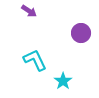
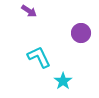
cyan L-shape: moved 4 px right, 3 px up
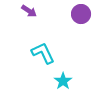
purple circle: moved 19 px up
cyan L-shape: moved 4 px right, 4 px up
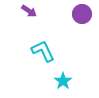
purple circle: moved 1 px right
cyan L-shape: moved 2 px up
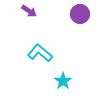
purple circle: moved 2 px left
cyan L-shape: moved 3 px left, 2 px down; rotated 25 degrees counterclockwise
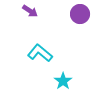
purple arrow: moved 1 px right
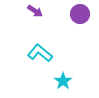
purple arrow: moved 5 px right
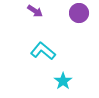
purple circle: moved 1 px left, 1 px up
cyan L-shape: moved 3 px right, 2 px up
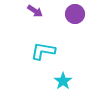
purple circle: moved 4 px left, 1 px down
cyan L-shape: rotated 30 degrees counterclockwise
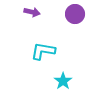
purple arrow: moved 3 px left, 1 px down; rotated 21 degrees counterclockwise
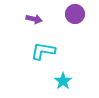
purple arrow: moved 2 px right, 7 px down
